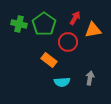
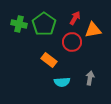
red circle: moved 4 px right
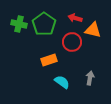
red arrow: rotated 104 degrees counterclockwise
orange triangle: rotated 24 degrees clockwise
orange rectangle: rotated 56 degrees counterclockwise
cyan semicircle: rotated 140 degrees counterclockwise
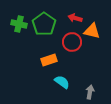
orange triangle: moved 1 px left, 1 px down
gray arrow: moved 14 px down
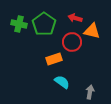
orange rectangle: moved 5 px right, 1 px up
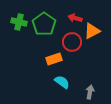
green cross: moved 2 px up
orange triangle: rotated 42 degrees counterclockwise
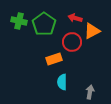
green cross: moved 1 px up
cyan semicircle: rotated 126 degrees counterclockwise
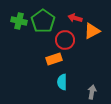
green pentagon: moved 1 px left, 3 px up
red circle: moved 7 px left, 2 px up
gray arrow: moved 2 px right
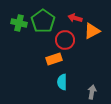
green cross: moved 2 px down
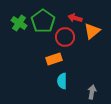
green cross: rotated 21 degrees clockwise
orange triangle: rotated 12 degrees counterclockwise
red circle: moved 3 px up
cyan semicircle: moved 1 px up
